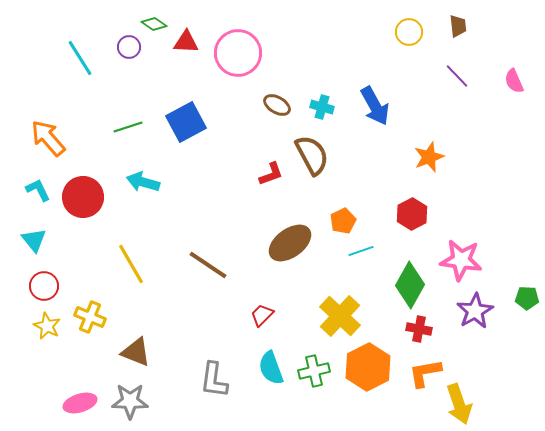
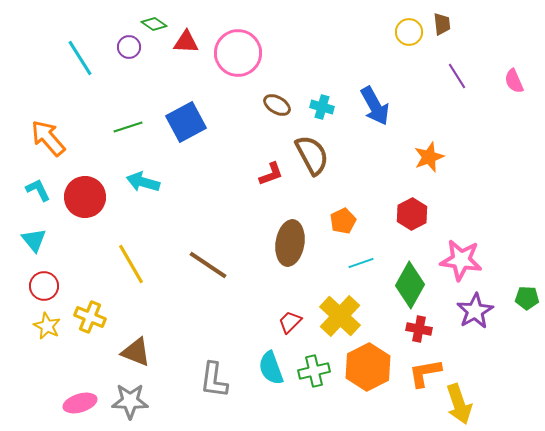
brown trapezoid at (458, 26): moved 16 px left, 2 px up
purple line at (457, 76): rotated 12 degrees clockwise
red circle at (83, 197): moved 2 px right
brown ellipse at (290, 243): rotated 45 degrees counterclockwise
cyan line at (361, 251): moved 12 px down
red trapezoid at (262, 315): moved 28 px right, 7 px down
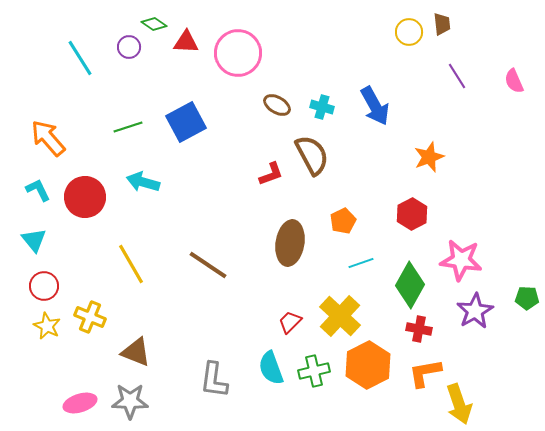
orange hexagon at (368, 367): moved 2 px up
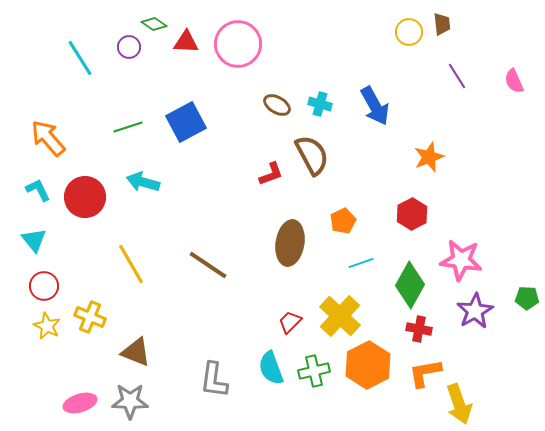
pink circle at (238, 53): moved 9 px up
cyan cross at (322, 107): moved 2 px left, 3 px up
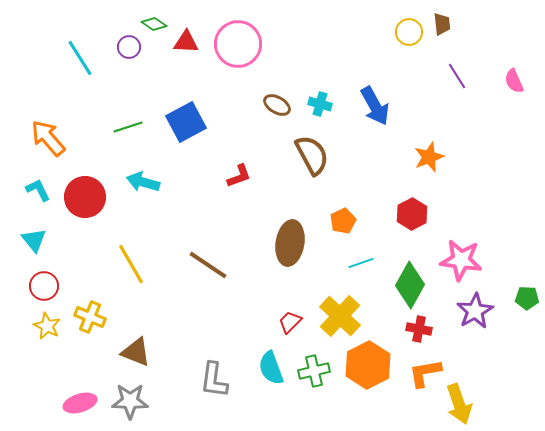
red L-shape at (271, 174): moved 32 px left, 2 px down
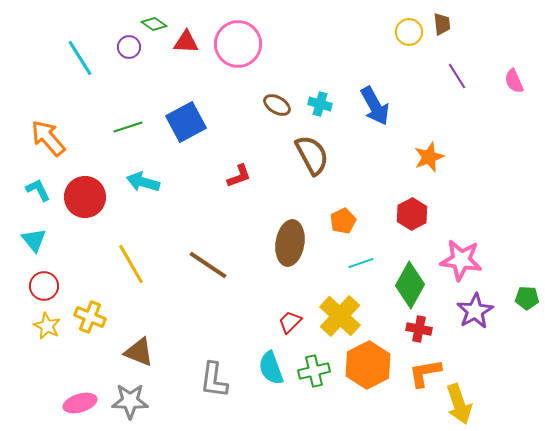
brown triangle at (136, 352): moved 3 px right
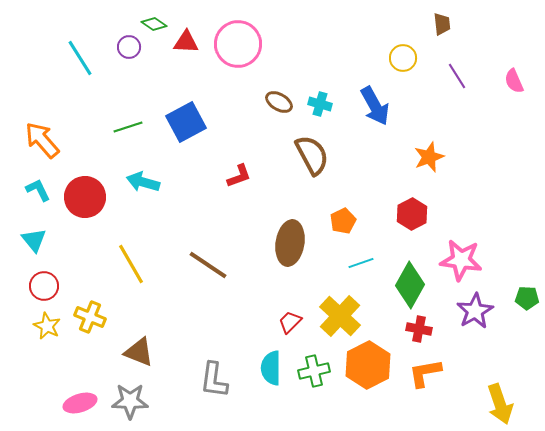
yellow circle at (409, 32): moved 6 px left, 26 px down
brown ellipse at (277, 105): moved 2 px right, 3 px up
orange arrow at (48, 138): moved 6 px left, 2 px down
cyan semicircle at (271, 368): rotated 20 degrees clockwise
yellow arrow at (459, 404): moved 41 px right
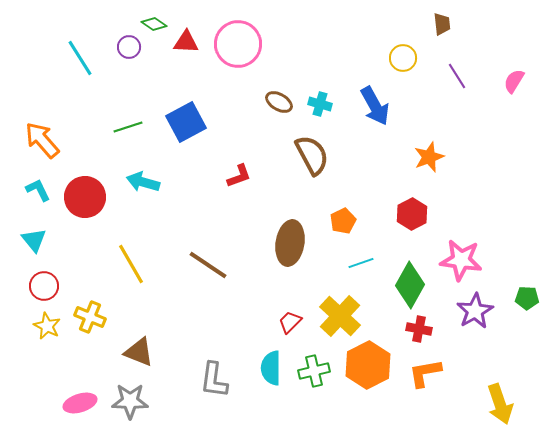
pink semicircle at (514, 81): rotated 55 degrees clockwise
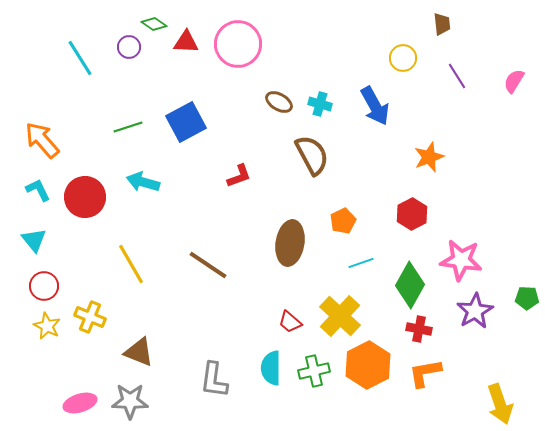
red trapezoid at (290, 322): rotated 95 degrees counterclockwise
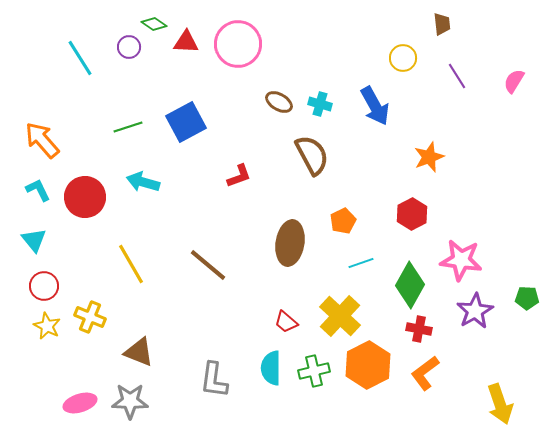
brown line at (208, 265): rotated 6 degrees clockwise
red trapezoid at (290, 322): moved 4 px left
orange L-shape at (425, 373): rotated 27 degrees counterclockwise
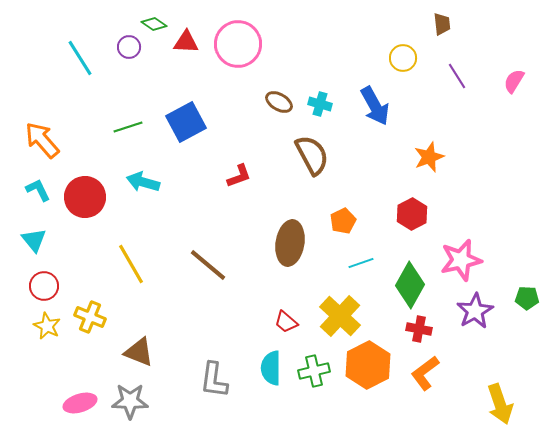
pink star at (461, 260): rotated 21 degrees counterclockwise
